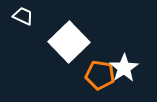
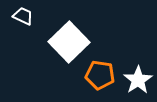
white star: moved 14 px right, 12 px down
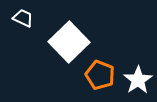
white trapezoid: moved 2 px down
orange pentagon: rotated 12 degrees clockwise
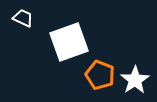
white square: rotated 24 degrees clockwise
white star: moved 3 px left
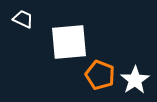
white trapezoid: moved 1 px down
white square: rotated 15 degrees clockwise
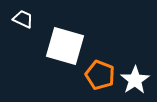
white square: moved 4 px left, 4 px down; rotated 21 degrees clockwise
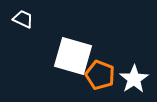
white square: moved 8 px right, 10 px down
white star: moved 1 px left, 1 px up
